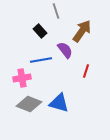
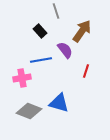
gray diamond: moved 7 px down
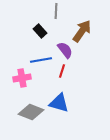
gray line: rotated 21 degrees clockwise
red line: moved 24 px left
gray diamond: moved 2 px right, 1 px down
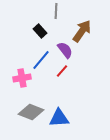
blue line: rotated 40 degrees counterclockwise
red line: rotated 24 degrees clockwise
blue triangle: moved 15 px down; rotated 20 degrees counterclockwise
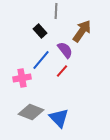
blue triangle: rotated 50 degrees clockwise
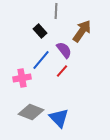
purple semicircle: moved 1 px left
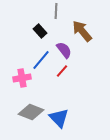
brown arrow: rotated 75 degrees counterclockwise
